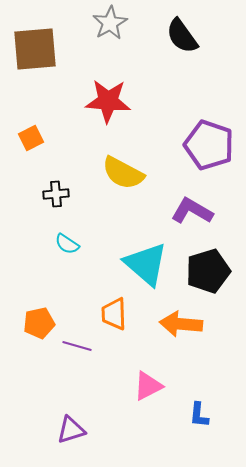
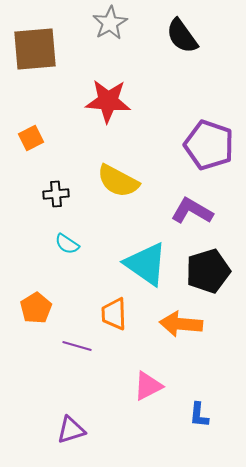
yellow semicircle: moved 5 px left, 8 px down
cyan triangle: rotated 6 degrees counterclockwise
orange pentagon: moved 3 px left, 15 px up; rotated 20 degrees counterclockwise
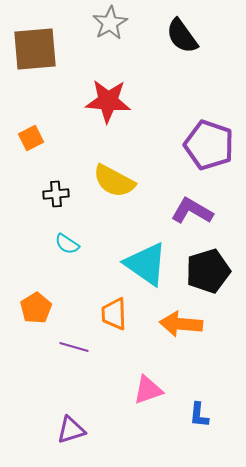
yellow semicircle: moved 4 px left
purple line: moved 3 px left, 1 px down
pink triangle: moved 4 px down; rotated 8 degrees clockwise
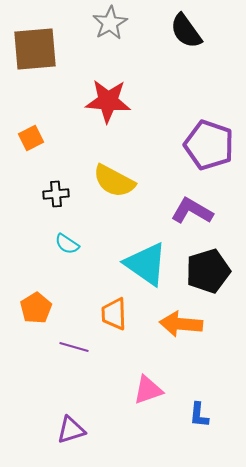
black semicircle: moved 4 px right, 5 px up
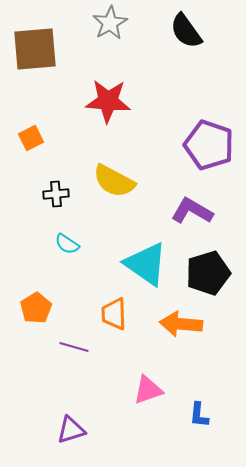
black pentagon: moved 2 px down
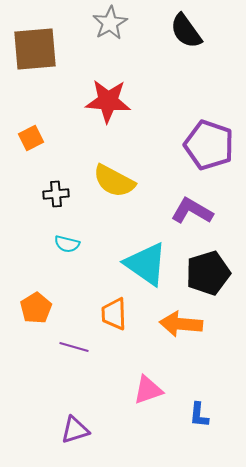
cyan semicircle: rotated 20 degrees counterclockwise
purple triangle: moved 4 px right
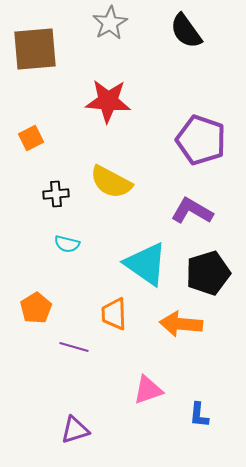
purple pentagon: moved 8 px left, 5 px up
yellow semicircle: moved 3 px left, 1 px down
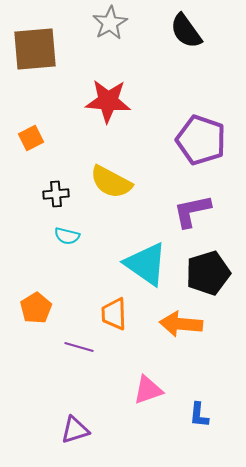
purple L-shape: rotated 42 degrees counterclockwise
cyan semicircle: moved 8 px up
purple line: moved 5 px right
